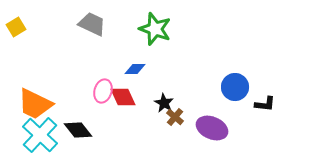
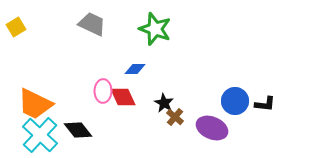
blue circle: moved 14 px down
pink ellipse: rotated 15 degrees counterclockwise
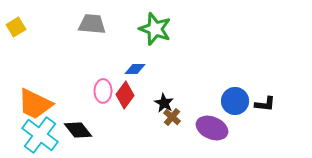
gray trapezoid: rotated 20 degrees counterclockwise
red diamond: moved 2 px right, 2 px up; rotated 60 degrees clockwise
brown cross: moved 3 px left
cyan cross: rotated 6 degrees counterclockwise
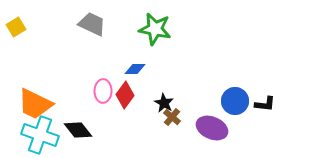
gray trapezoid: rotated 20 degrees clockwise
green star: rotated 8 degrees counterclockwise
cyan cross: rotated 18 degrees counterclockwise
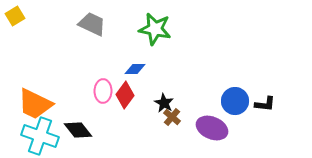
yellow square: moved 1 px left, 11 px up
cyan cross: moved 1 px down
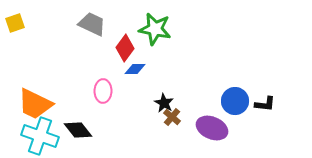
yellow square: moved 7 px down; rotated 12 degrees clockwise
red diamond: moved 47 px up
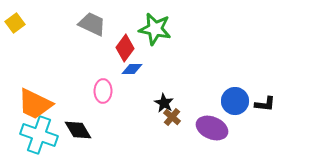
yellow square: rotated 18 degrees counterclockwise
blue diamond: moved 3 px left
black diamond: rotated 8 degrees clockwise
cyan cross: moved 1 px left, 1 px up
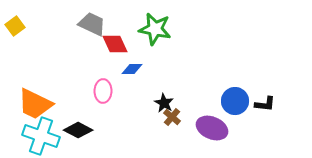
yellow square: moved 3 px down
red diamond: moved 10 px left, 4 px up; rotated 60 degrees counterclockwise
black diamond: rotated 32 degrees counterclockwise
cyan cross: moved 2 px right, 1 px down
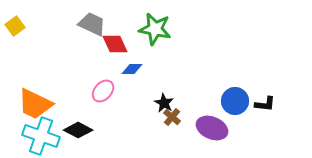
pink ellipse: rotated 40 degrees clockwise
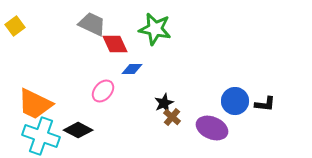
black star: rotated 18 degrees clockwise
